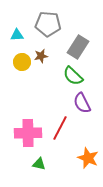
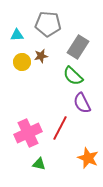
pink cross: rotated 24 degrees counterclockwise
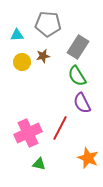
brown star: moved 2 px right
green semicircle: moved 4 px right; rotated 15 degrees clockwise
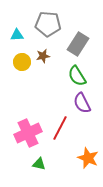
gray rectangle: moved 3 px up
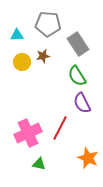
gray rectangle: rotated 65 degrees counterclockwise
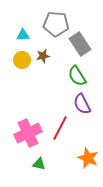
gray pentagon: moved 8 px right
cyan triangle: moved 6 px right
gray rectangle: moved 2 px right
yellow circle: moved 2 px up
purple semicircle: moved 1 px down
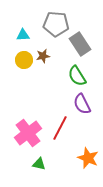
yellow circle: moved 2 px right
pink cross: rotated 12 degrees counterclockwise
